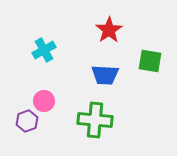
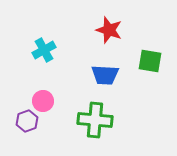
red star: rotated 20 degrees counterclockwise
pink circle: moved 1 px left
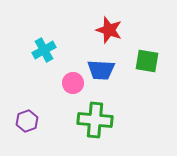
green square: moved 3 px left
blue trapezoid: moved 4 px left, 5 px up
pink circle: moved 30 px right, 18 px up
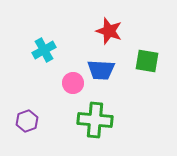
red star: moved 1 px down
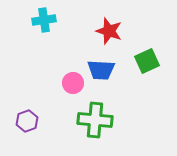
cyan cross: moved 30 px up; rotated 20 degrees clockwise
green square: rotated 35 degrees counterclockwise
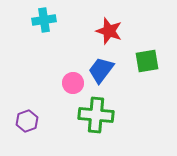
green square: rotated 15 degrees clockwise
blue trapezoid: rotated 124 degrees clockwise
green cross: moved 1 px right, 5 px up
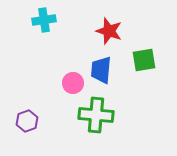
green square: moved 3 px left, 1 px up
blue trapezoid: rotated 32 degrees counterclockwise
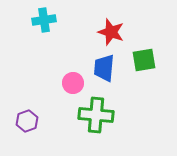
red star: moved 2 px right, 1 px down
blue trapezoid: moved 3 px right, 2 px up
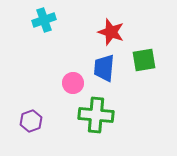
cyan cross: rotated 10 degrees counterclockwise
purple hexagon: moved 4 px right
